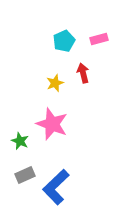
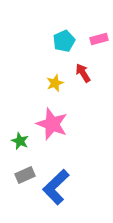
red arrow: rotated 18 degrees counterclockwise
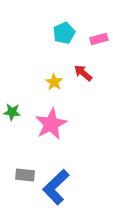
cyan pentagon: moved 8 px up
red arrow: rotated 18 degrees counterclockwise
yellow star: moved 1 px left, 1 px up; rotated 18 degrees counterclockwise
pink star: moved 1 px left; rotated 24 degrees clockwise
green star: moved 8 px left, 29 px up; rotated 18 degrees counterclockwise
gray rectangle: rotated 30 degrees clockwise
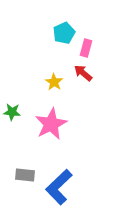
pink rectangle: moved 13 px left, 9 px down; rotated 60 degrees counterclockwise
blue L-shape: moved 3 px right
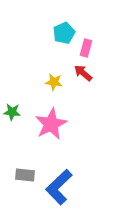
yellow star: rotated 24 degrees counterclockwise
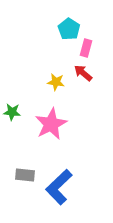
cyan pentagon: moved 5 px right, 4 px up; rotated 15 degrees counterclockwise
yellow star: moved 2 px right
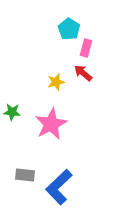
yellow star: rotated 24 degrees counterclockwise
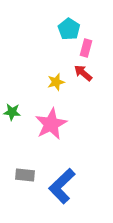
blue L-shape: moved 3 px right, 1 px up
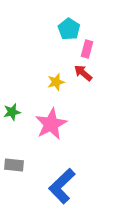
pink rectangle: moved 1 px right, 1 px down
green star: rotated 18 degrees counterclockwise
gray rectangle: moved 11 px left, 10 px up
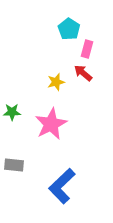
green star: rotated 12 degrees clockwise
